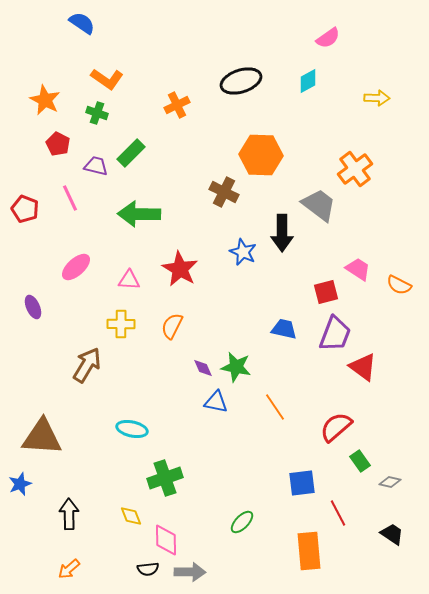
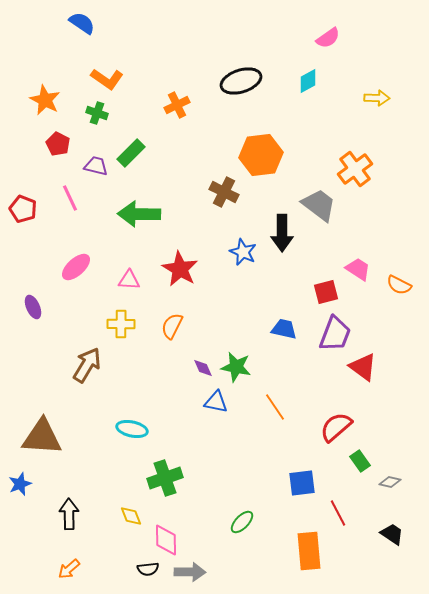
orange hexagon at (261, 155): rotated 9 degrees counterclockwise
red pentagon at (25, 209): moved 2 px left
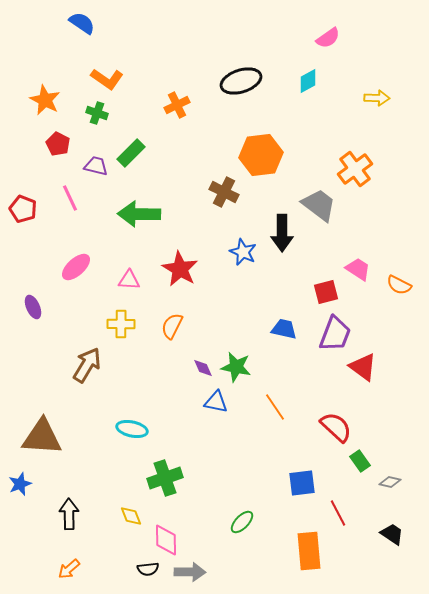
red semicircle at (336, 427): rotated 84 degrees clockwise
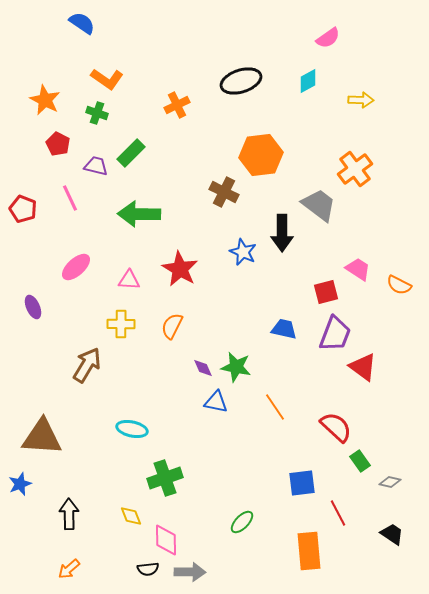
yellow arrow at (377, 98): moved 16 px left, 2 px down
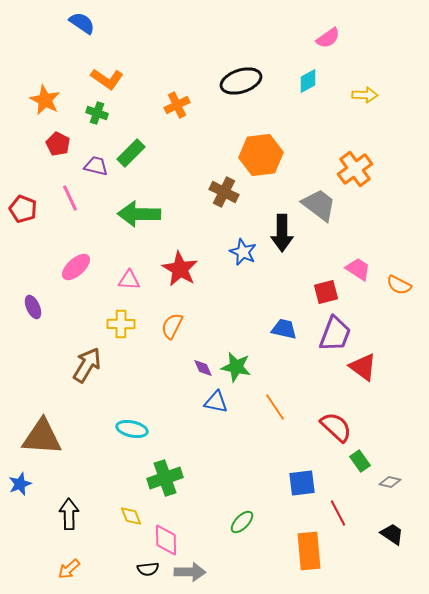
yellow arrow at (361, 100): moved 4 px right, 5 px up
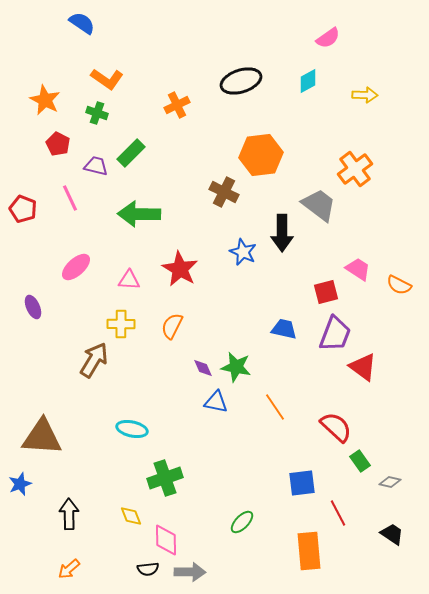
brown arrow at (87, 365): moved 7 px right, 5 px up
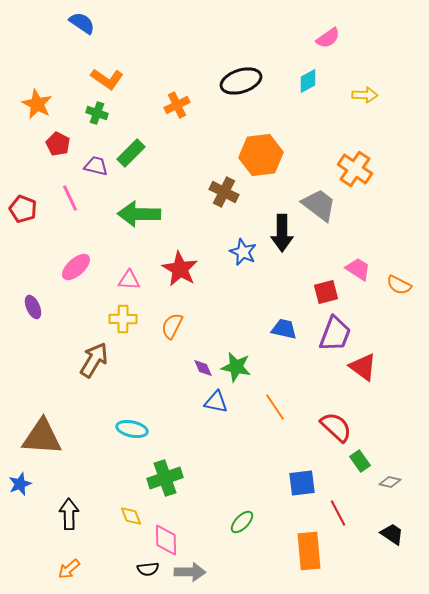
orange star at (45, 100): moved 8 px left, 4 px down
orange cross at (355, 169): rotated 20 degrees counterclockwise
yellow cross at (121, 324): moved 2 px right, 5 px up
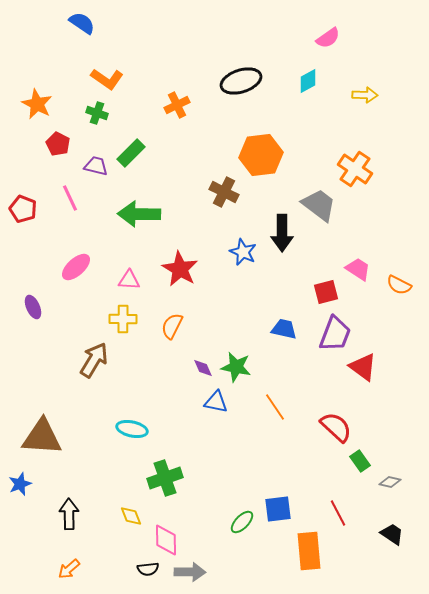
blue square at (302, 483): moved 24 px left, 26 px down
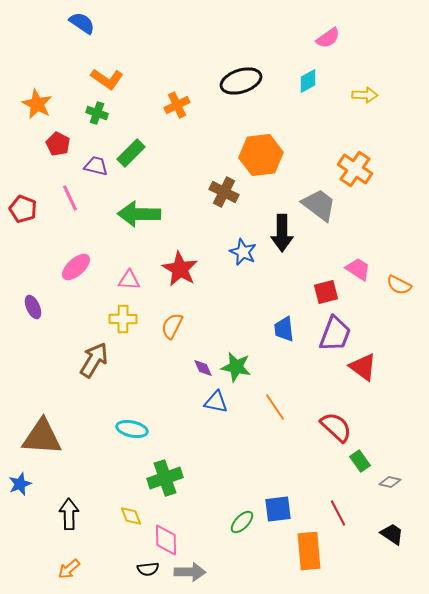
blue trapezoid at (284, 329): rotated 108 degrees counterclockwise
